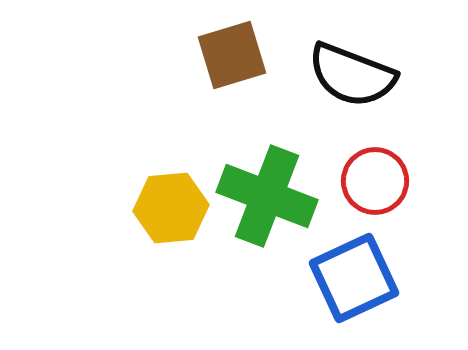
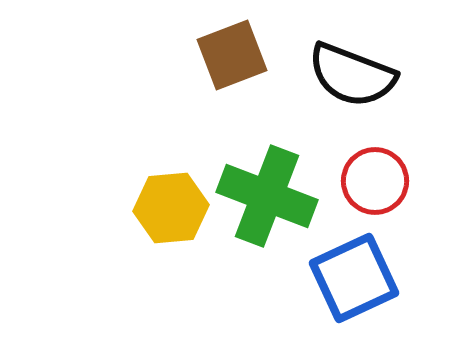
brown square: rotated 4 degrees counterclockwise
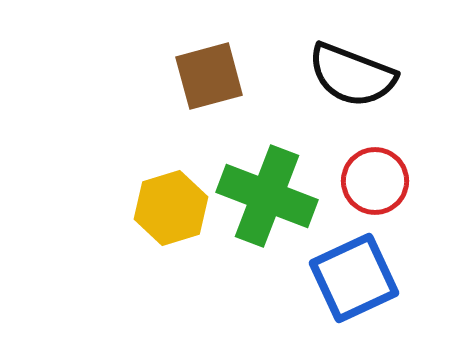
brown square: moved 23 px left, 21 px down; rotated 6 degrees clockwise
yellow hexagon: rotated 12 degrees counterclockwise
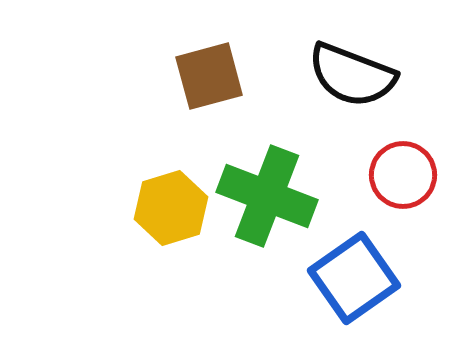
red circle: moved 28 px right, 6 px up
blue square: rotated 10 degrees counterclockwise
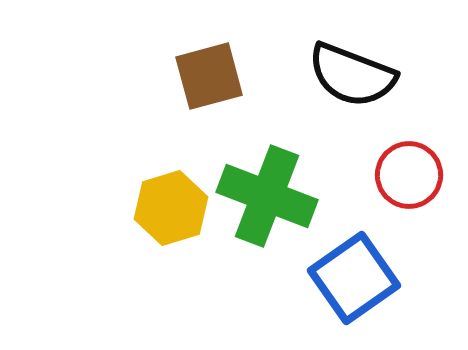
red circle: moved 6 px right
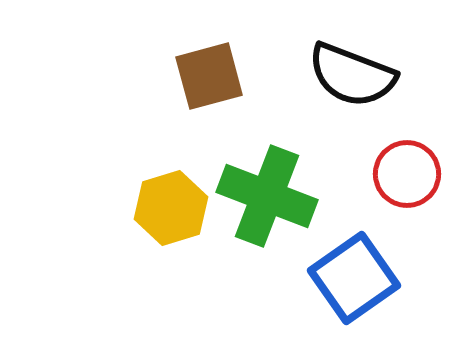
red circle: moved 2 px left, 1 px up
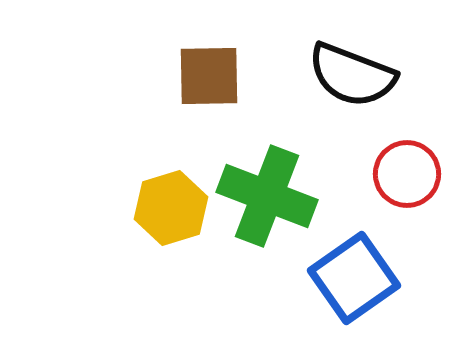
brown square: rotated 14 degrees clockwise
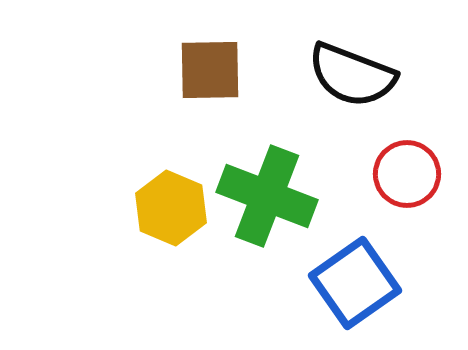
brown square: moved 1 px right, 6 px up
yellow hexagon: rotated 20 degrees counterclockwise
blue square: moved 1 px right, 5 px down
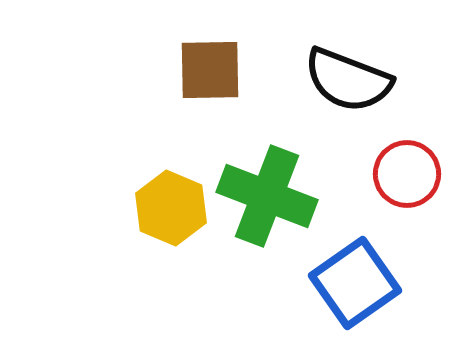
black semicircle: moved 4 px left, 5 px down
